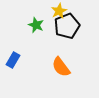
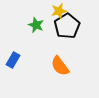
yellow star: rotated 14 degrees clockwise
black pentagon: rotated 10 degrees counterclockwise
orange semicircle: moved 1 px left, 1 px up
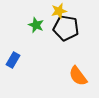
black pentagon: moved 1 px left, 2 px down; rotated 30 degrees counterclockwise
orange semicircle: moved 18 px right, 10 px down
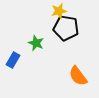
green star: moved 18 px down
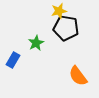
green star: rotated 21 degrees clockwise
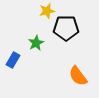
yellow star: moved 12 px left
black pentagon: rotated 10 degrees counterclockwise
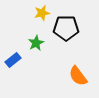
yellow star: moved 5 px left, 2 px down
blue rectangle: rotated 21 degrees clockwise
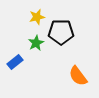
yellow star: moved 5 px left, 4 px down
black pentagon: moved 5 px left, 4 px down
blue rectangle: moved 2 px right, 2 px down
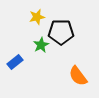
green star: moved 5 px right, 2 px down
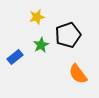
black pentagon: moved 7 px right, 3 px down; rotated 20 degrees counterclockwise
blue rectangle: moved 5 px up
orange semicircle: moved 2 px up
